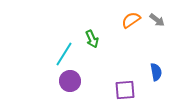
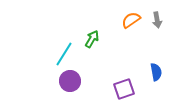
gray arrow: rotated 42 degrees clockwise
green arrow: rotated 126 degrees counterclockwise
purple square: moved 1 px left, 1 px up; rotated 15 degrees counterclockwise
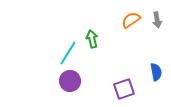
green arrow: rotated 42 degrees counterclockwise
cyan line: moved 4 px right, 1 px up
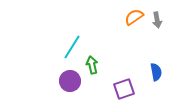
orange semicircle: moved 3 px right, 3 px up
green arrow: moved 26 px down
cyan line: moved 4 px right, 6 px up
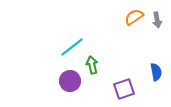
cyan line: rotated 20 degrees clockwise
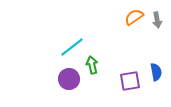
purple circle: moved 1 px left, 2 px up
purple square: moved 6 px right, 8 px up; rotated 10 degrees clockwise
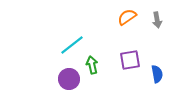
orange semicircle: moved 7 px left
cyan line: moved 2 px up
blue semicircle: moved 1 px right, 2 px down
purple square: moved 21 px up
